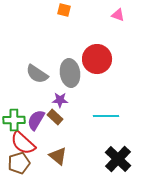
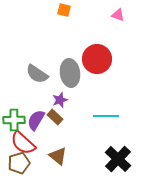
purple star: rotated 21 degrees counterclockwise
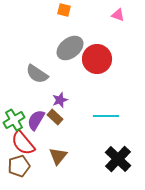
gray ellipse: moved 25 px up; rotated 60 degrees clockwise
green cross: rotated 30 degrees counterclockwise
red semicircle: rotated 8 degrees clockwise
brown triangle: rotated 30 degrees clockwise
brown pentagon: moved 3 px down
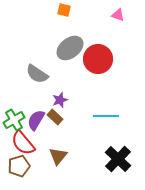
red circle: moved 1 px right
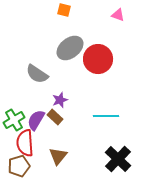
red semicircle: moved 2 px right; rotated 36 degrees clockwise
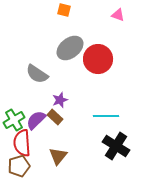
purple semicircle: rotated 15 degrees clockwise
red semicircle: moved 3 px left
black cross: moved 2 px left, 13 px up; rotated 12 degrees counterclockwise
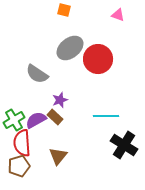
purple semicircle: rotated 15 degrees clockwise
black cross: moved 8 px right, 1 px up
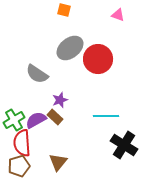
brown triangle: moved 6 px down
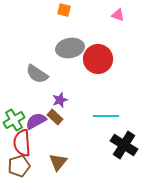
gray ellipse: rotated 28 degrees clockwise
purple semicircle: moved 1 px down
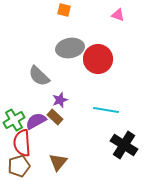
gray semicircle: moved 2 px right, 2 px down; rotated 10 degrees clockwise
cyan line: moved 6 px up; rotated 10 degrees clockwise
